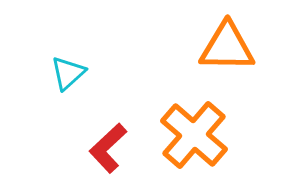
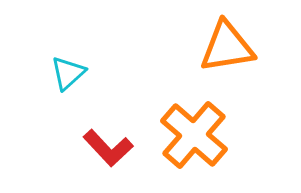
orange triangle: rotated 10 degrees counterclockwise
red L-shape: rotated 90 degrees counterclockwise
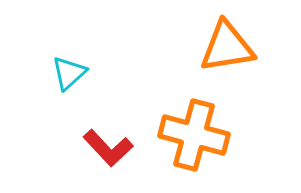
cyan triangle: moved 1 px right
orange cross: rotated 26 degrees counterclockwise
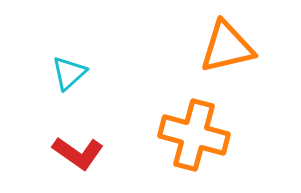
orange triangle: rotated 4 degrees counterclockwise
red L-shape: moved 30 px left, 5 px down; rotated 12 degrees counterclockwise
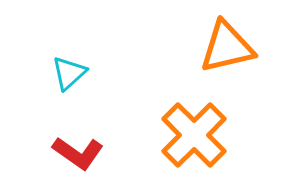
orange cross: rotated 30 degrees clockwise
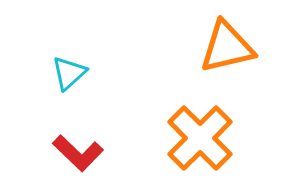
orange cross: moved 6 px right, 3 px down
red L-shape: rotated 9 degrees clockwise
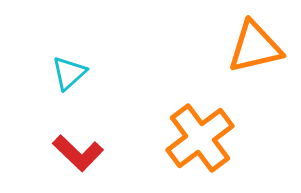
orange triangle: moved 28 px right
orange cross: rotated 8 degrees clockwise
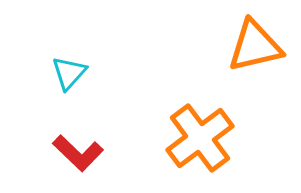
orange triangle: moved 1 px up
cyan triangle: rotated 6 degrees counterclockwise
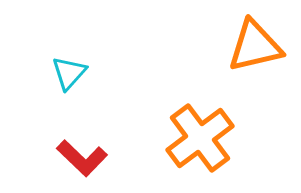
red L-shape: moved 4 px right, 5 px down
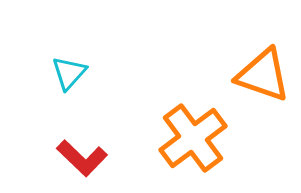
orange triangle: moved 8 px right, 29 px down; rotated 32 degrees clockwise
orange cross: moved 7 px left
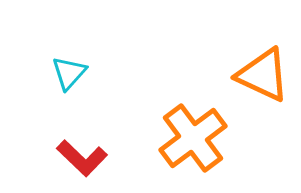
orange triangle: rotated 6 degrees clockwise
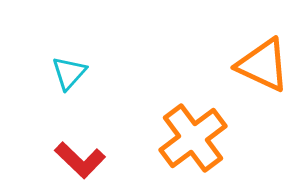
orange triangle: moved 10 px up
red L-shape: moved 2 px left, 2 px down
